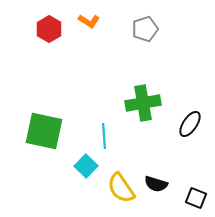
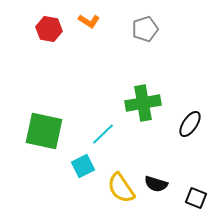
red hexagon: rotated 20 degrees counterclockwise
cyan line: moved 1 px left, 2 px up; rotated 50 degrees clockwise
cyan square: moved 3 px left; rotated 20 degrees clockwise
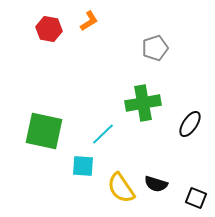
orange L-shape: rotated 65 degrees counterclockwise
gray pentagon: moved 10 px right, 19 px down
cyan square: rotated 30 degrees clockwise
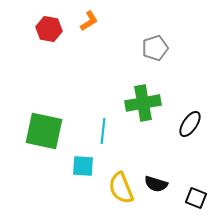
cyan line: moved 3 px up; rotated 40 degrees counterclockwise
yellow semicircle: rotated 12 degrees clockwise
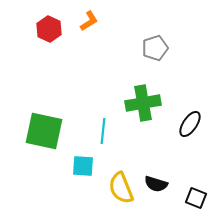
red hexagon: rotated 15 degrees clockwise
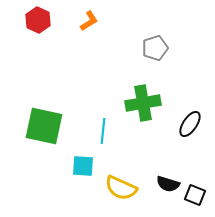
red hexagon: moved 11 px left, 9 px up
green square: moved 5 px up
black semicircle: moved 12 px right
yellow semicircle: rotated 44 degrees counterclockwise
black square: moved 1 px left, 3 px up
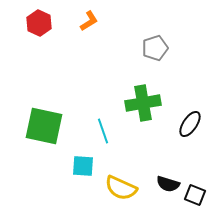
red hexagon: moved 1 px right, 3 px down
cyan line: rotated 25 degrees counterclockwise
